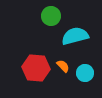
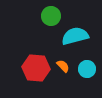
cyan circle: moved 2 px right, 4 px up
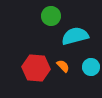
cyan circle: moved 4 px right, 2 px up
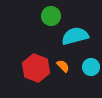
red hexagon: rotated 16 degrees clockwise
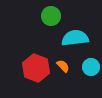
cyan semicircle: moved 2 px down; rotated 8 degrees clockwise
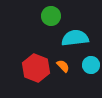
cyan circle: moved 2 px up
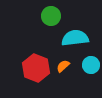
orange semicircle: rotated 88 degrees counterclockwise
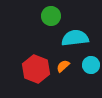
red hexagon: moved 1 px down
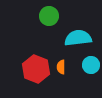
green circle: moved 2 px left
cyan semicircle: moved 3 px right
orange semicircle: moved 2 px left, 1 px down; rotated 48 degrees counterclockwise
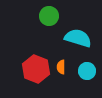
cyan semicircle: rotated 24 degrees clockwise
cyan circle: moved 4 px left, 6 px down
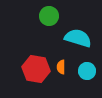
red hexagon: rotated 12 degrees counterclockwise
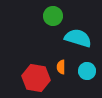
green circle: moved 4 px right
red hexagon: moved 9 px down
